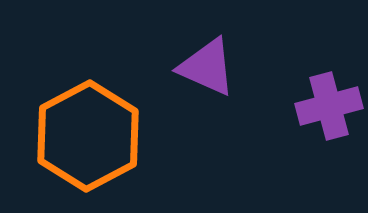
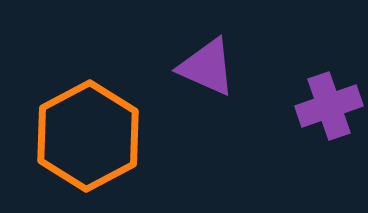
purple cross: rotated 4 degrees counterclockwise
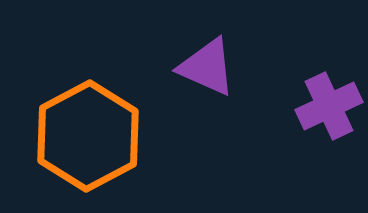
purple cross: rotated 6 degrees counterclockwise
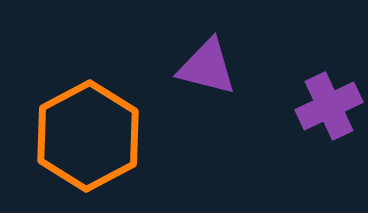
purple triangle: rotated 10 degrees counterclockwise
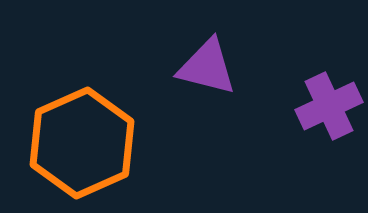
orange hexagon: moved 6 px left, 7 px down; rotated 4 degrees clockwise
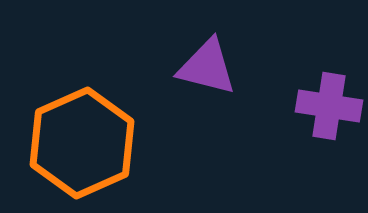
purple cross: rotated 34 degrees clockwise
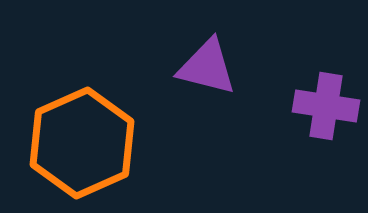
purple cross: moved 3 px left
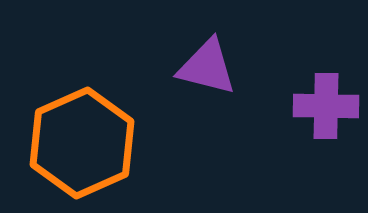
purple cross: rotated 8 degrees counterclockwise
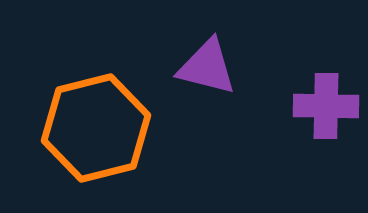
orange hexagon: moved 14 px right, 15 px up; rotated 10 degrees clockwise
